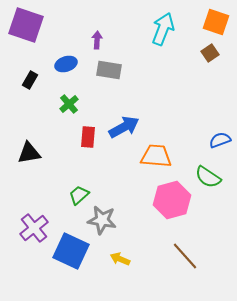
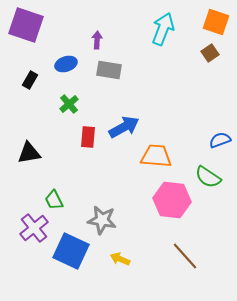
green trapezoid: moved 25 px left, 5 px down; rotated 75 degrees counterclockwise
pink hexagon: rotated 21 degrees clockwise
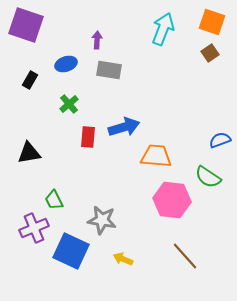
orange square: moved 4 px left
blue arrow: rotated 12 degrees clockwise
purple cross: rotated 16 degrees clockwise
yellow arrow: moved 3 px right
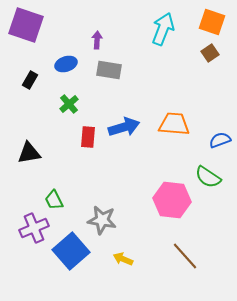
orange trapezoid: moved 18 px right, 32 px up
blue square: rotated 24 degrees clockwise
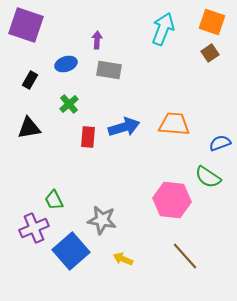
blue semicircle: moved 3 px down
black triangle: moved 25 px up
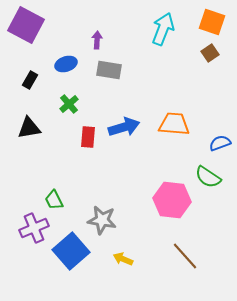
purple square: rotated 9 degrees clockwise
